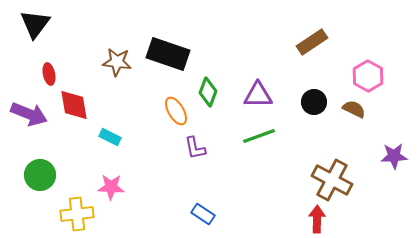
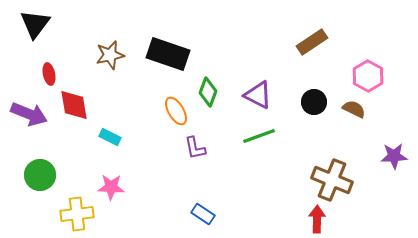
brown star: moved 7 px left, 7 px up; rotated 20 degrees counterclockwise
purple triangle: rotated 28 degrees clockwise
brown cross: rotated 6 degrees counterclockwise
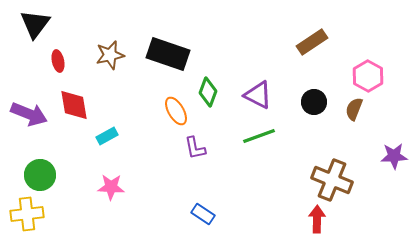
red ellipse: moved 9 px right, 13 px up
brown semicircle: rotated 95 degrees counterclockwise
cyan rectangle: moved 3 px left, 1 px up; rotated 55 degrees counterclockwise
yellow cross: moved 50 px left
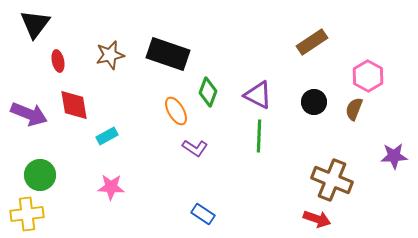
green line: rotated 68 degrees counterclockwise
purple L-shape: rotated 45 degrees counterclockwise
red arrow: rotated 108 degrees clockwise
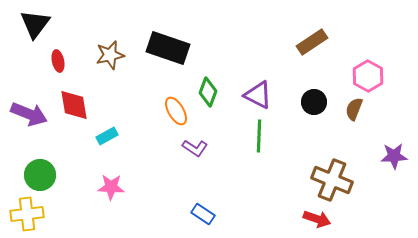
black rectangle: moved 6 px up
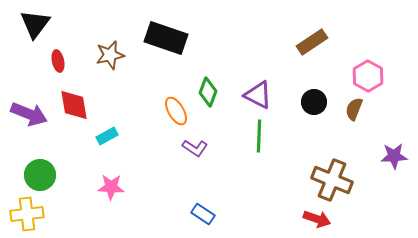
black rectangle: moved 2 px left, 10 px up
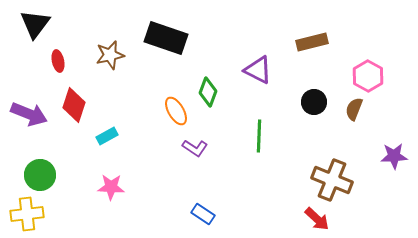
brown rectangle: rotated 20 degrees clockwise
purple triangle: moved 25 px up
red diamond: rotated 28 degrees clockwise
red arrow: rotated 24 degrees clockwise
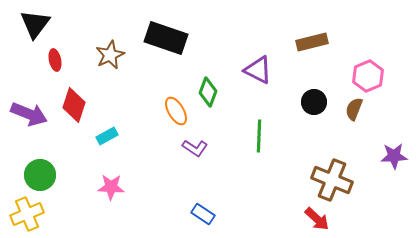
brown star: rotated 12 degrees counterclockwise
red ellipse: moved 3 px left, 1 px up
pink hexagon: rotated 8 degrees clockwise
yellow cross: rotated 16 degrees counterclockwise
